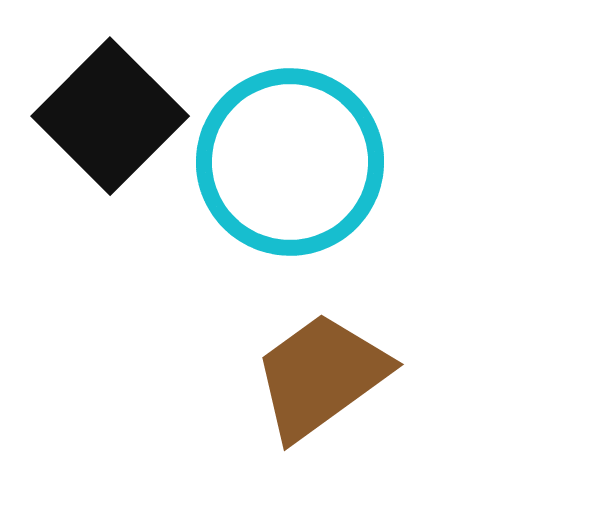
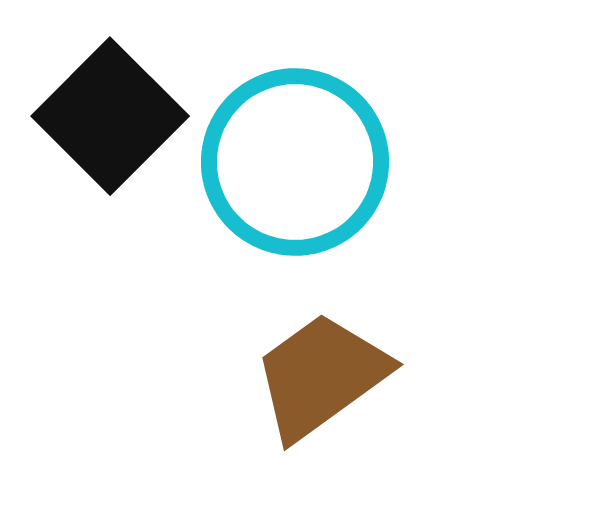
cyan circle: moved 5 px right
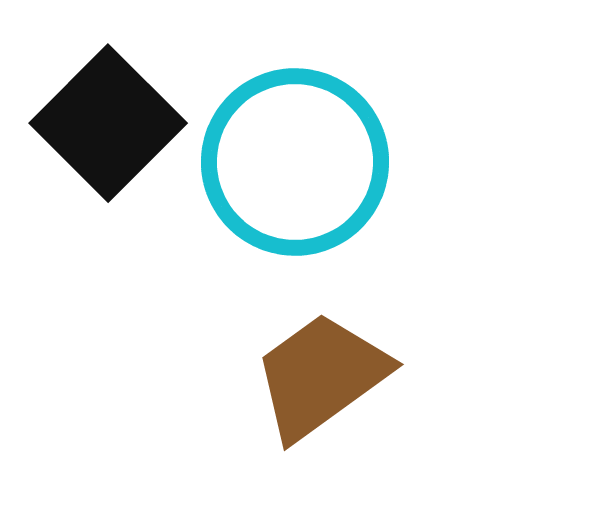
black square: moved 2 px left, 7 px down
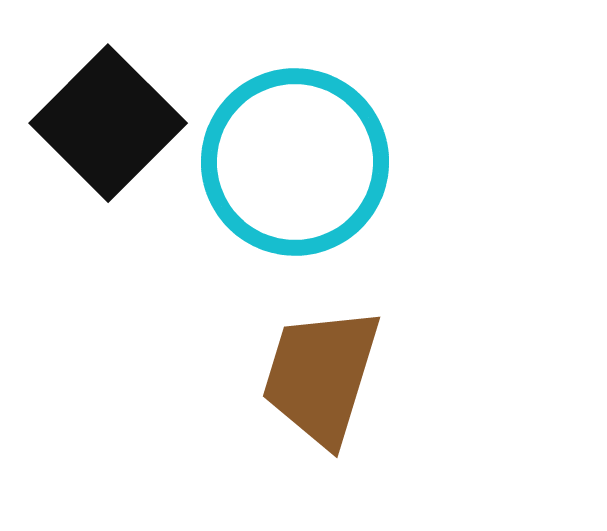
brown trapezoid: rotated 37 degrees counterclockwise
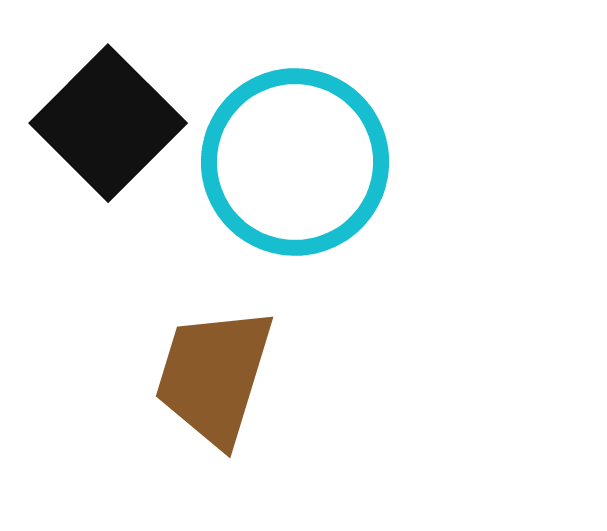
brown trapezoid: moved 107 px left
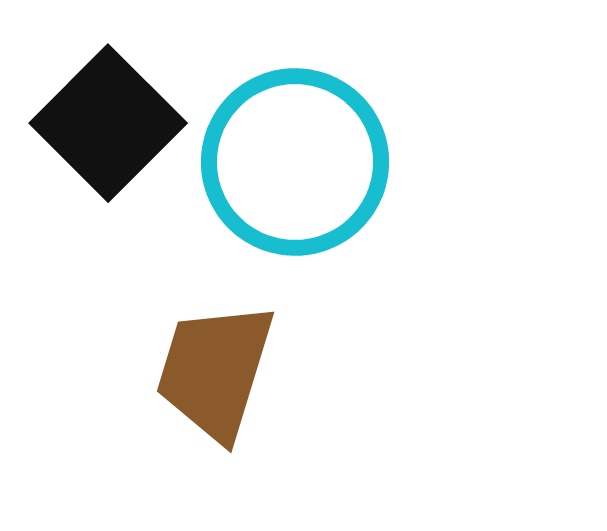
brown trapezoid: moved 1 px right, 5 px up
